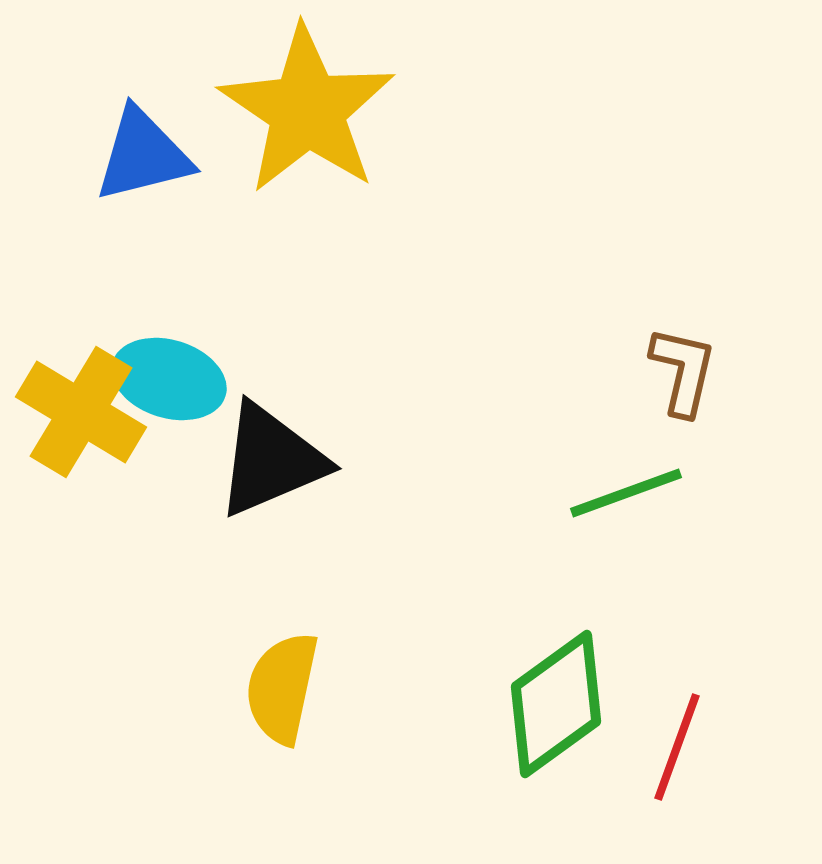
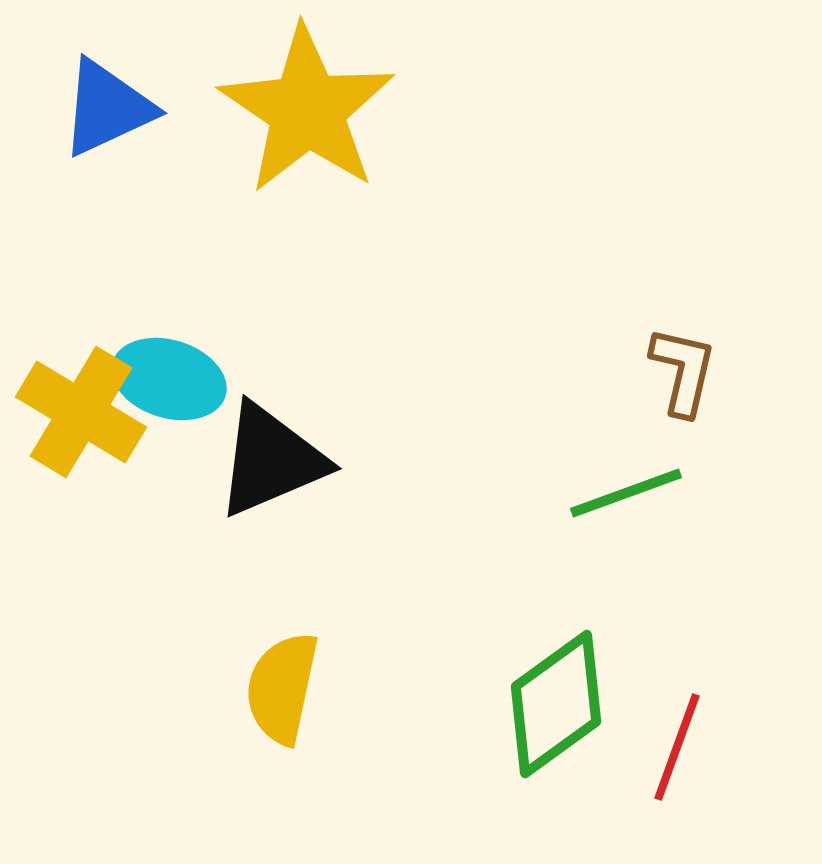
blue triangle: moved 36 px left, 47 px up; rotated 11 degrees counterclockwise
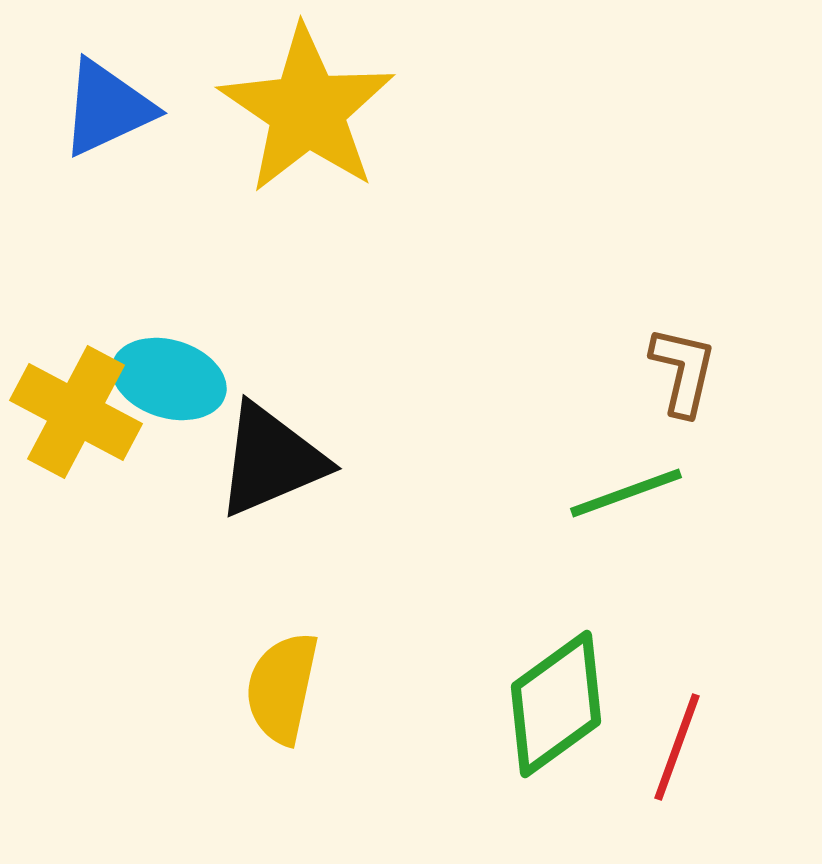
yellow cross: moved 5 px left; rotated 3 degrees counterclockwise
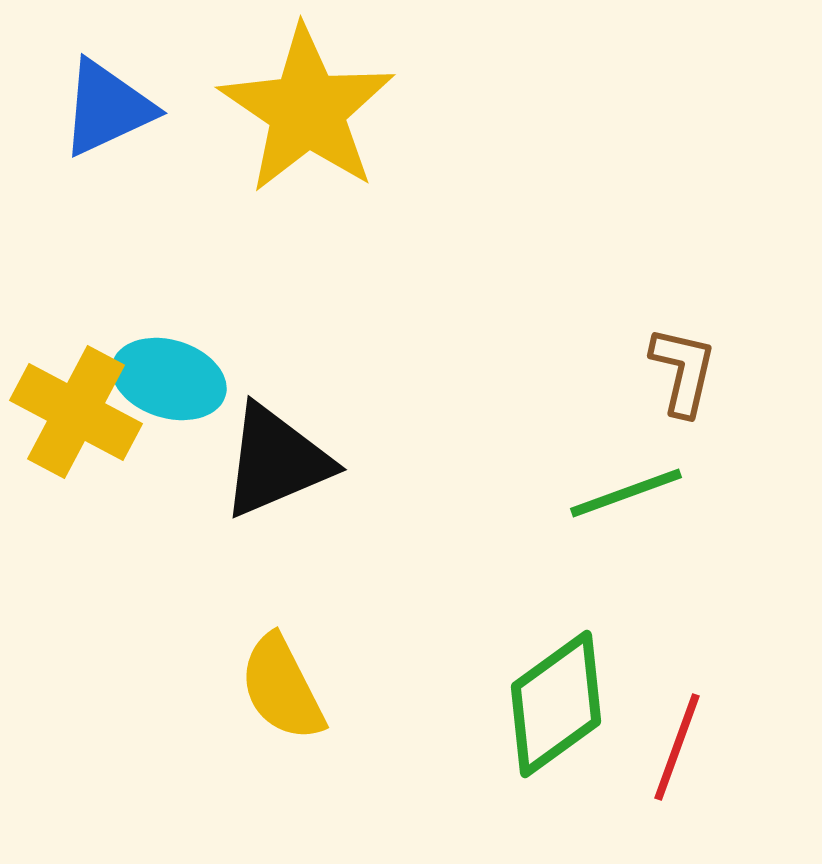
black triangle: moved 5 px right, 1 px down
yellow semicircle: rotated 39 degrees counterclockwise
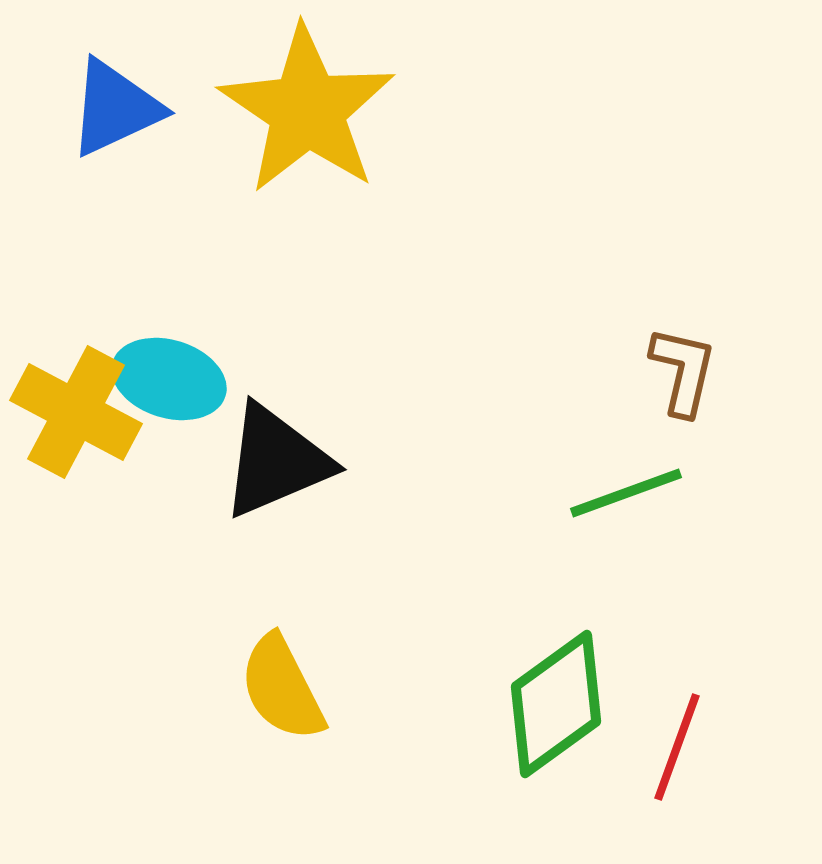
blue triangle: moved 8 px right
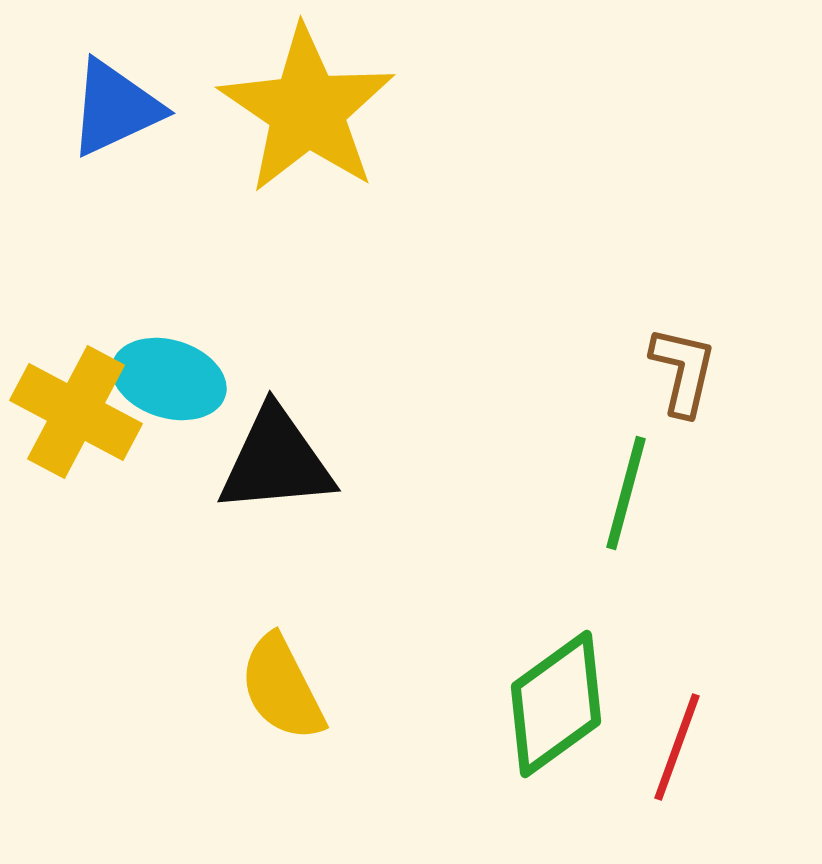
black triangle: rotated 18 degrees clockwise
green line: rotated 55 degrees counterclockwise
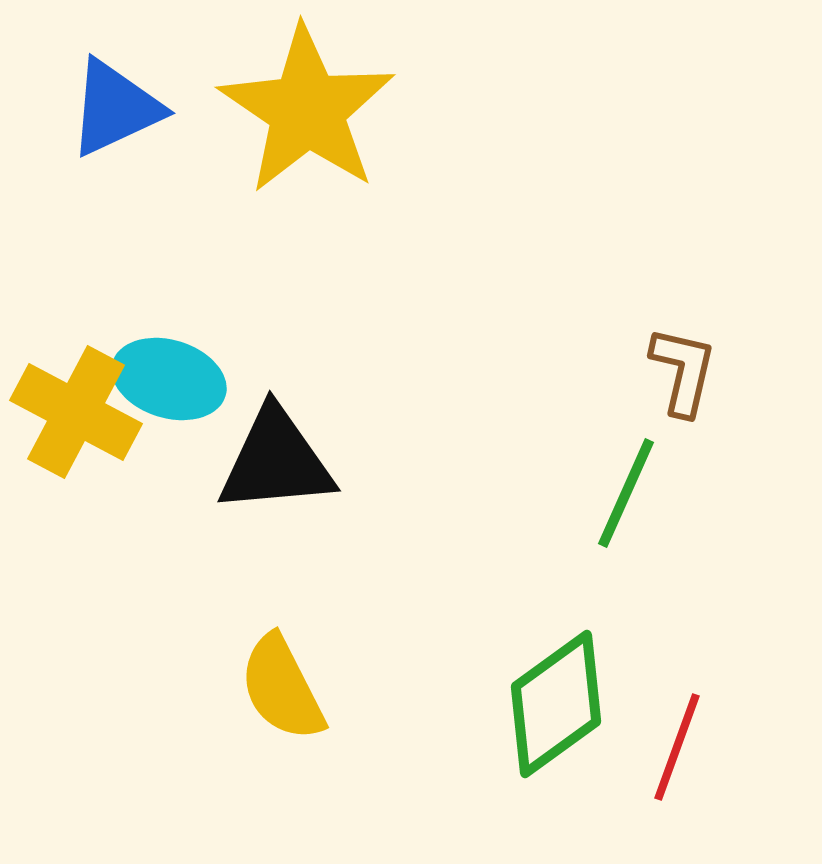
green line: rotated 9 degrees clockwise
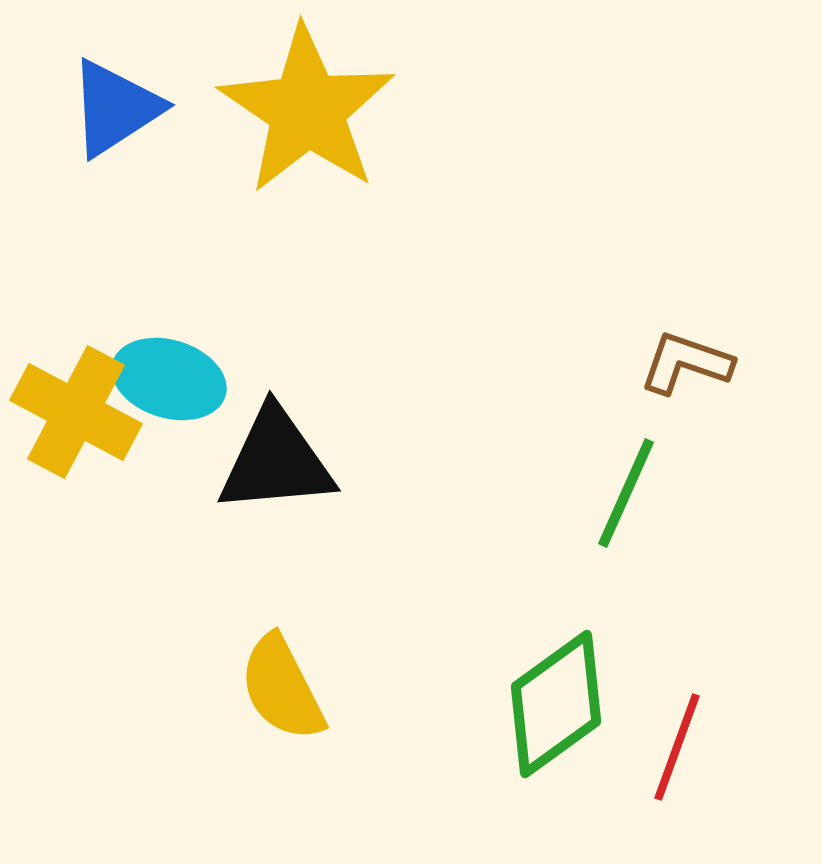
blue triangle: rotated 8 degrees counterclockwise
brown L-shape: moved 3 px right, 8 px up; rotated 84 degrees counterclockwise
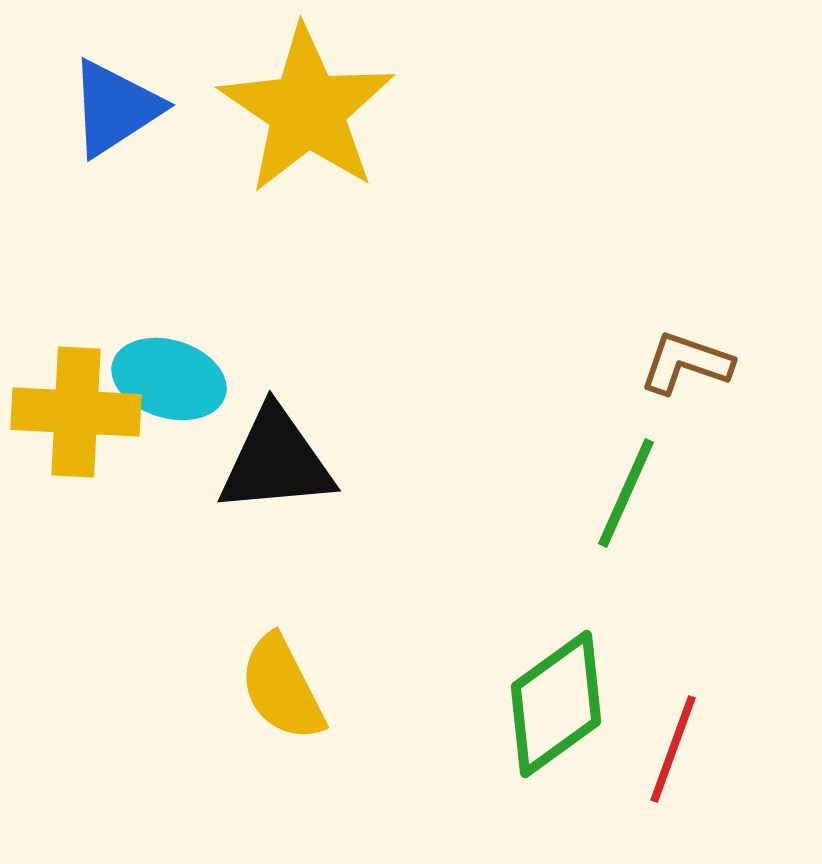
yellow cross: rotated 25 degrees counterclockwise
red line: moved 4 px left, 2 px down
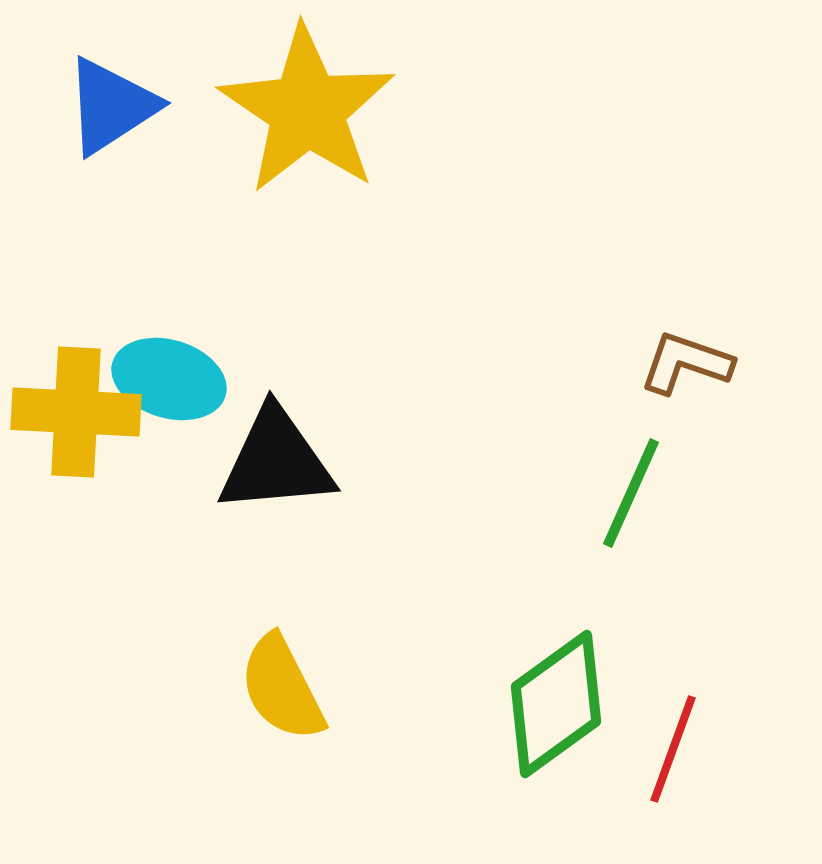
blue triangle: moved 4 px left, 2 px up
green line: moved 5 px right
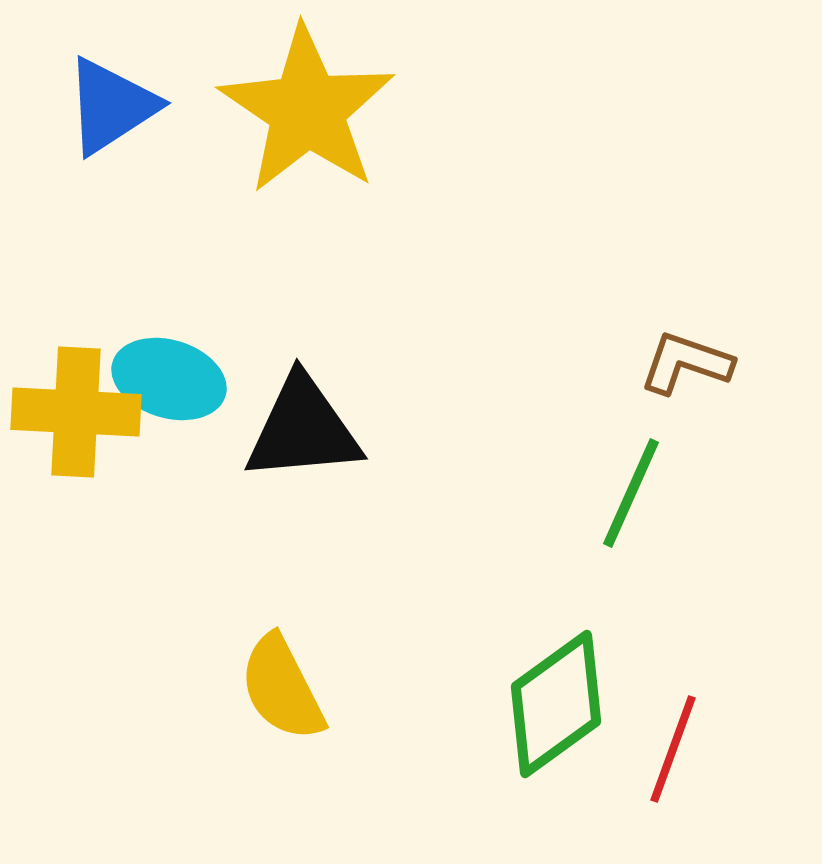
black triangle: moved 27 px right, 32 px up
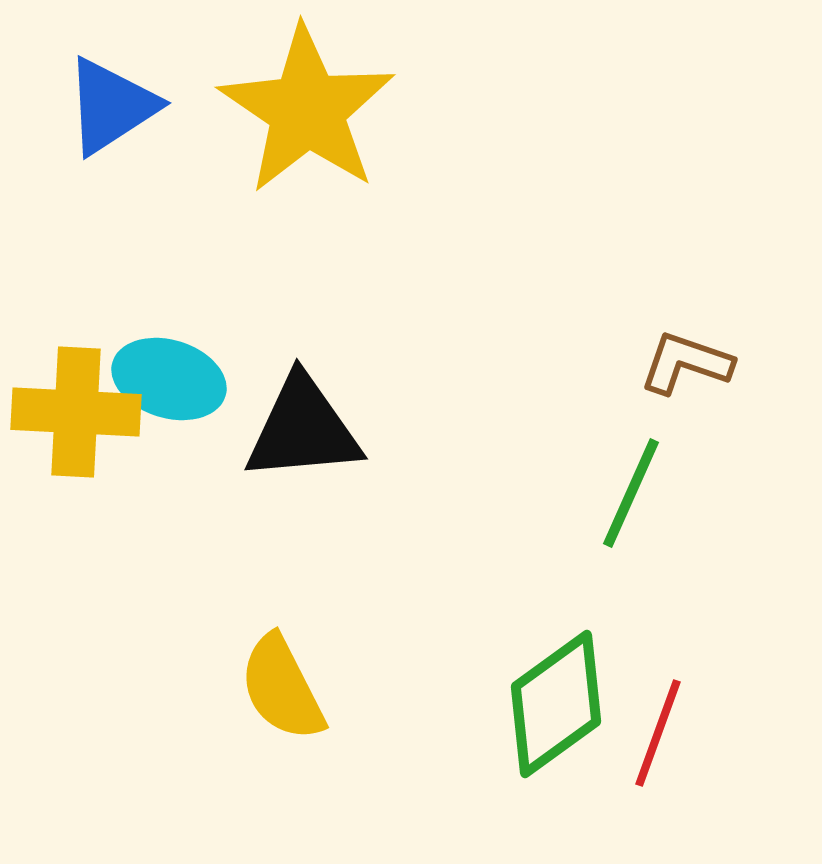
red line: moved 15 px left, 16 px up
